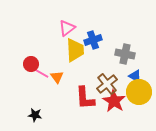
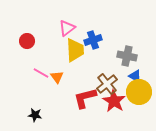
gray cross: moved 2 px right, 2 px down
red circle: moved 4 px left, 23 px up
red L-shape: rotated 80 degrees clockwise
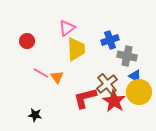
blue cross: moved 17 px right
yellow trapezoid: moved 1 px right, 1 px up
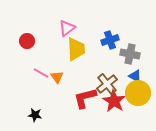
gray cross: moved 3 px right, 2 px up
yellow circle: moved 1 px left, 1 px down
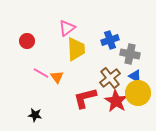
brown cross: moved 3 px right, 6 px up
red star: moved 2 px right
